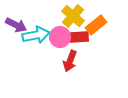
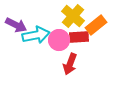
pink circle: moved 1 px left, 3 px down
red arrow: moved 3 px down
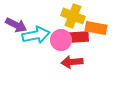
yellow cross: rotated 20 degrees counterclockwise
orange rectangle: moved 3 px down; rotated 50 degrees clockwise
pink circle: moved 2 px right
red arrow: moved 2 px right, 2 px up; rotated 65 degrees clockwise
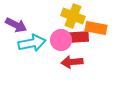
cyan arrow: moved 4 px left, 8 px down
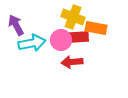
yellow cross: moved 1 px down
purple arrow: rotated 145 degrees counterclockwise
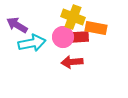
purple arrow: moved 1 px right; rotated 30 degrees counterclockwise
pink circle: moved 2 px right, 3 px up
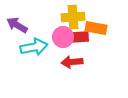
yellow cross: rotated 25 degrees counterclockwise
cyan arrow: moved 2 px right, 4 px down
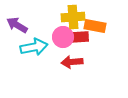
orange rectangle: moved 1 px left, 2 px up
